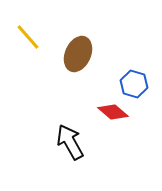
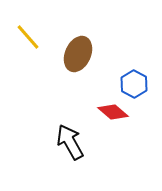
blue hexagon: rotated 12 degrees clockwise
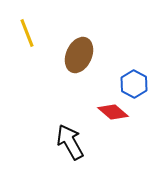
yellow line: moved 1 px left, 4 px up; rotated 20 degrees clockwise
brown ellipse: moved 1 px right, 1 px down
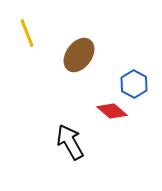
brown ellipse: rotated 12 degrees clockwise
red diamond: moved 1 px left, 1 px up
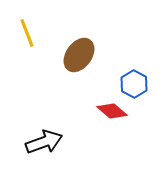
black arrow: moved 26 px left; rotated 99 degrees clockwise
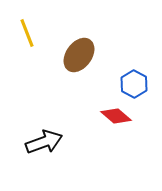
red diamond: moved 4 px right, 5 px down
